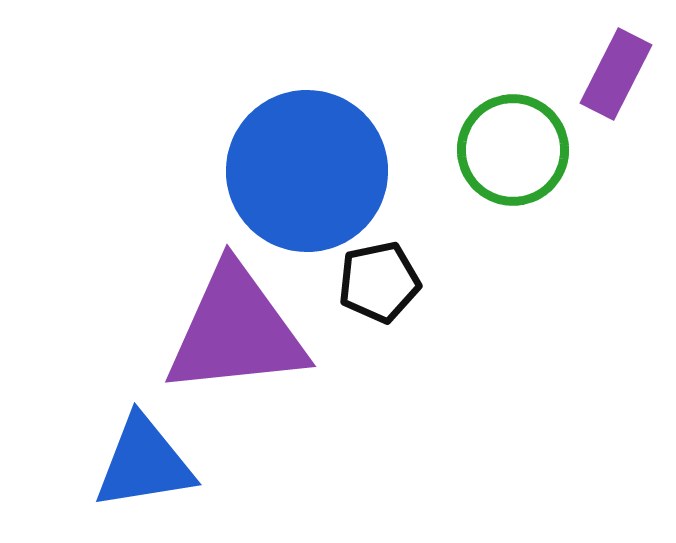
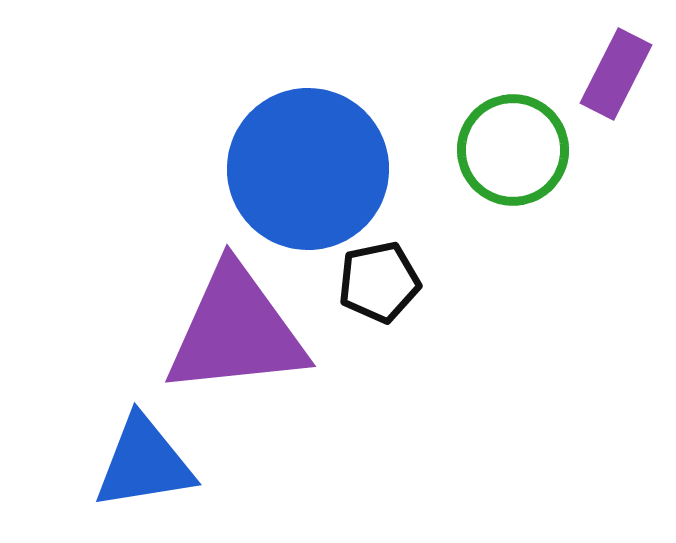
blue circle: moved 1 px right, 2 px up
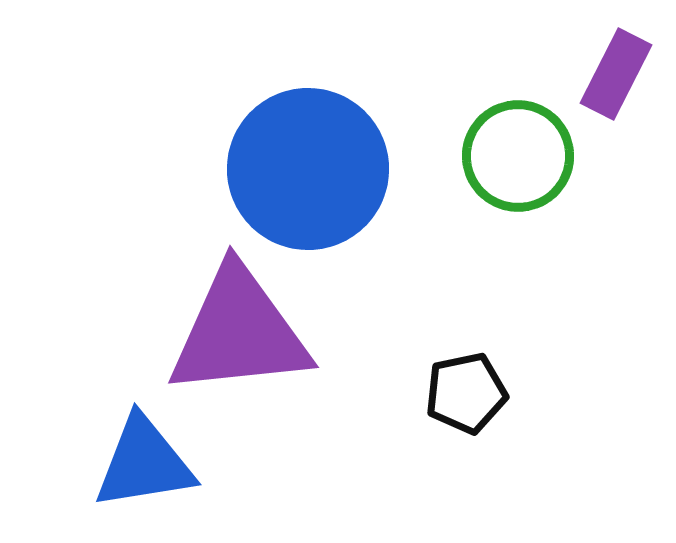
green circle: moved 5 px right, 6 px down
black pentagon: moved 87 px right, 111 px down
purple triangle: moved 3 px right, 1 px down
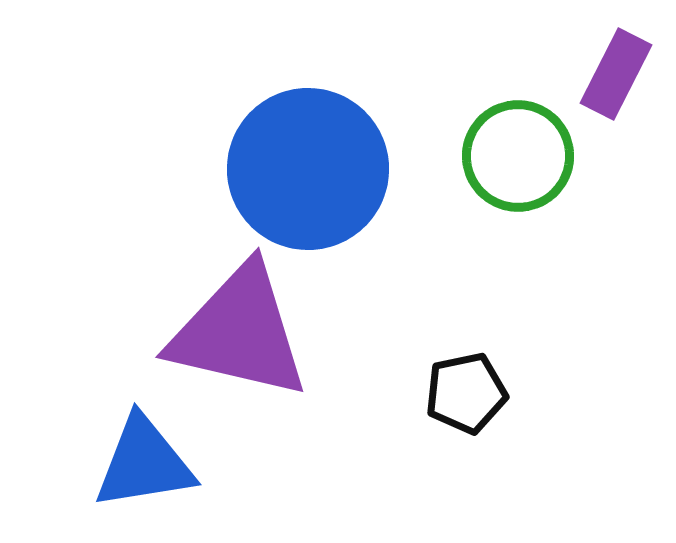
purple triangle: rotated 19 degrees clockwise
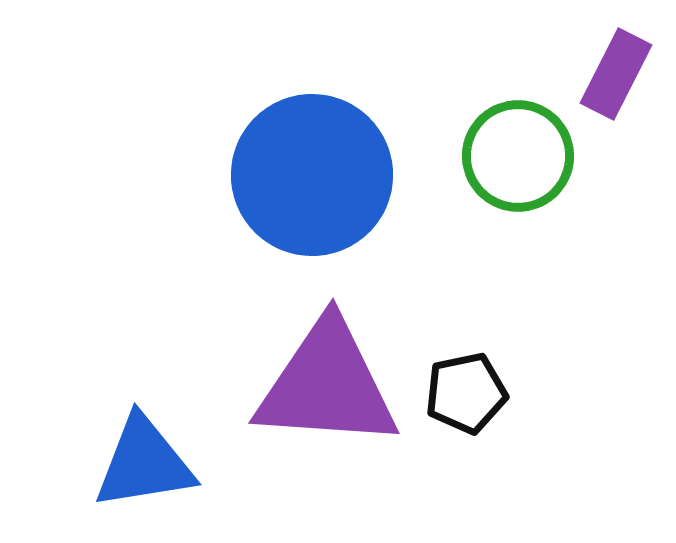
blue circle: moved 4 px right, 6 px down
purple triangle: moved 88 px right, 53 px down; rotated 9 degrees counterclockwise
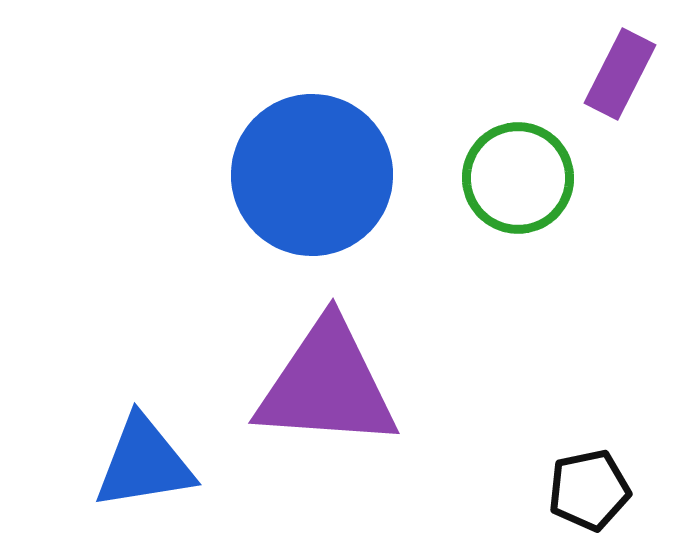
purple rectangle: moved 4 px right
green circle: moved 22 px down
black pentagon: moved 123 px right, 97 px down
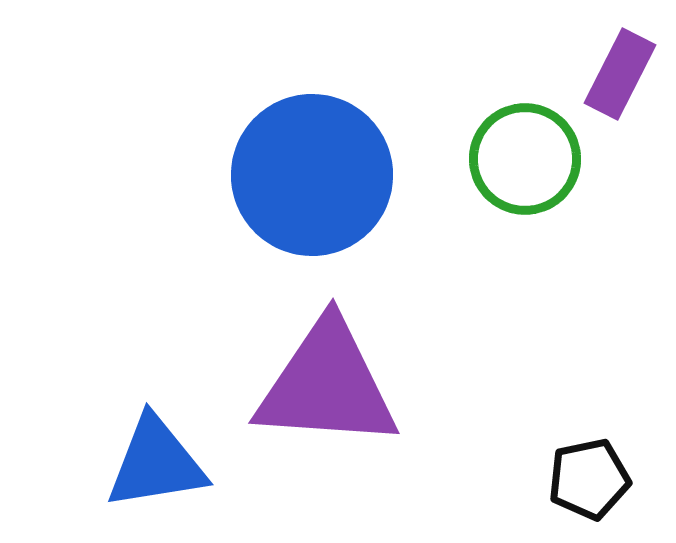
green circle: moved 7 px right, 19 px up
blue triangle: moved 12 px right
black pentagon: moved 11 px up
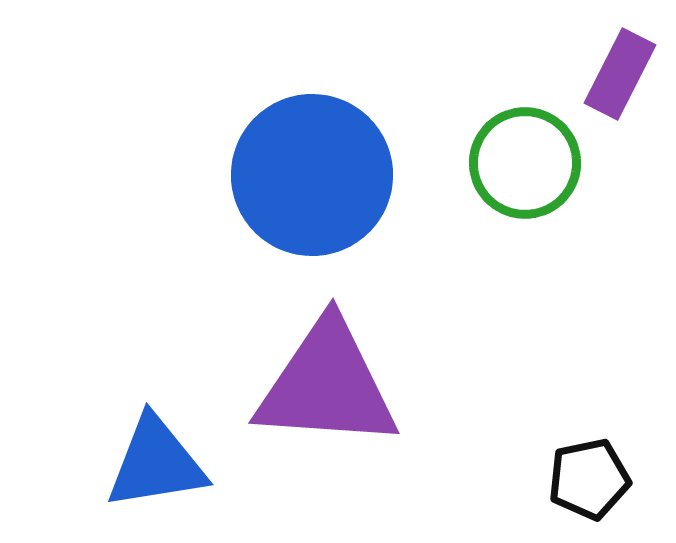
green circle: moved 4 px down
